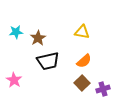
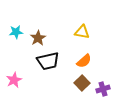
pink star: rotated 14 degrees clockwise
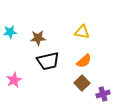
cyan star: moved 6 px left
brown star: rotated 28 degrees clockwise
purple cross: moved 5 px down
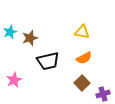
cyan star: rotated 16 degrees counterclockwise
brown star: moved 8 px left; rotated 14 degrees counterclockwise
orange semicircle: moved 3 px up; rotated 14 degrees clockwise
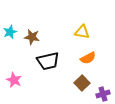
brown star: moved 2 px right, 1 px up; rotated 28 degrees clockwise
orange semicircle: moved 4 px right
pink star: rotated 21 degrees counterclockwise
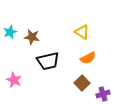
yellow triangle: rotated 21 degrees clockwise
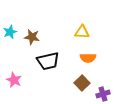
yellow triangle: rotated 28 degrees counterclockwise
orange semicircle: rotated 28 degrees clockwise
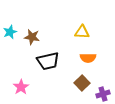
pink star: moved 7 px right, 7 px down; rotated 14 degrees clockwise
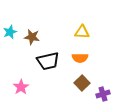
orange semicircle: moved 8 px left
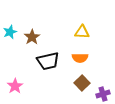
brown star: rotated 28 degrees clockwise
pink star: moved 6 px left, 1 px up
